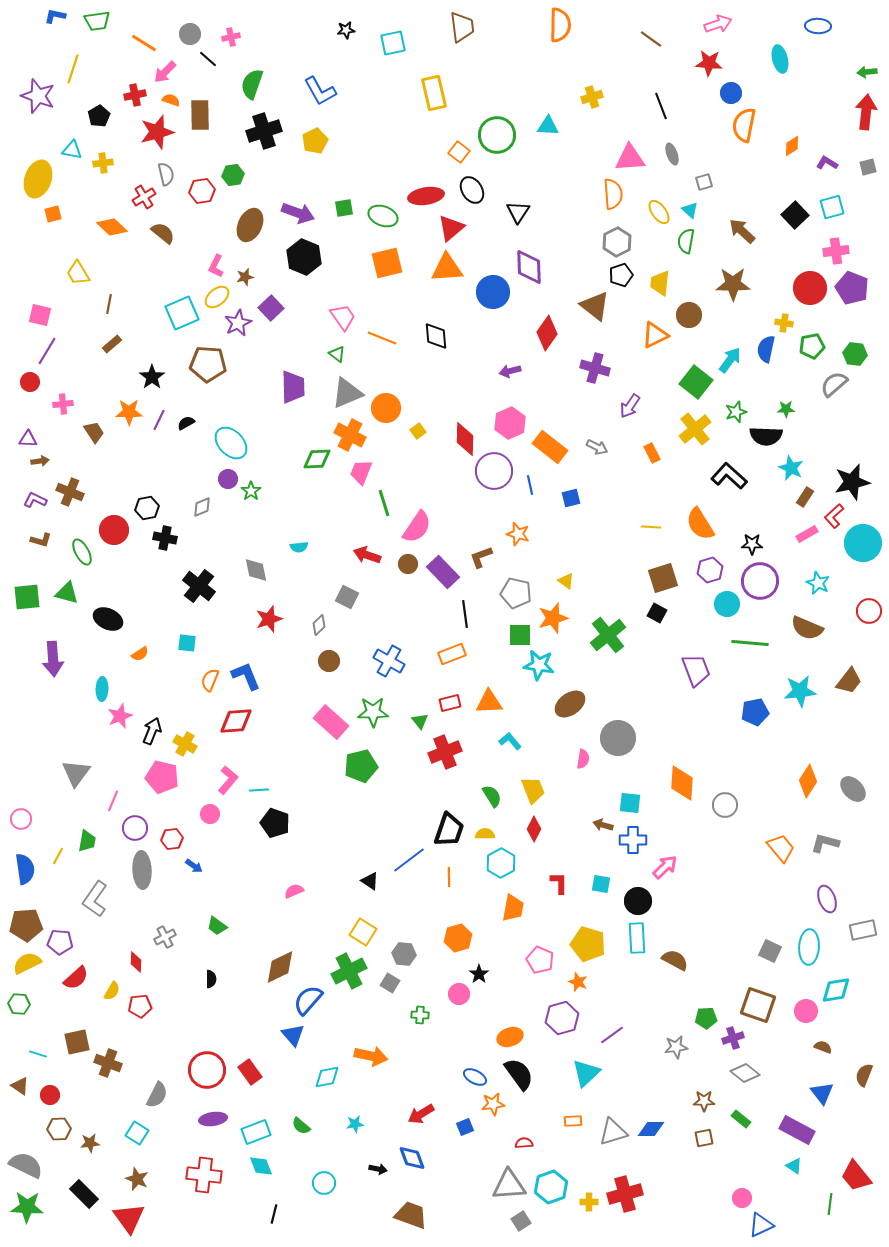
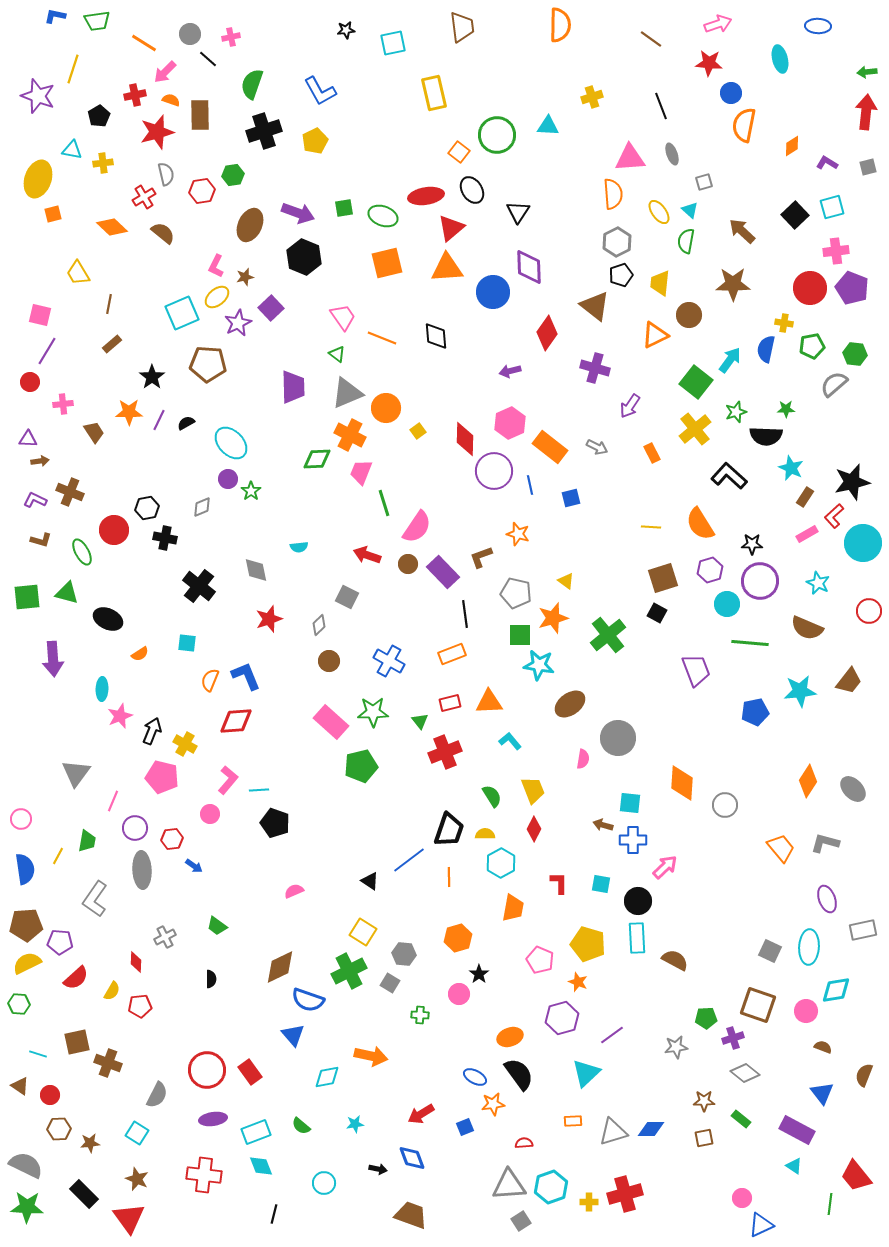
blue semicircle at (308, 1000): rotated 112 degrees counterclockwise
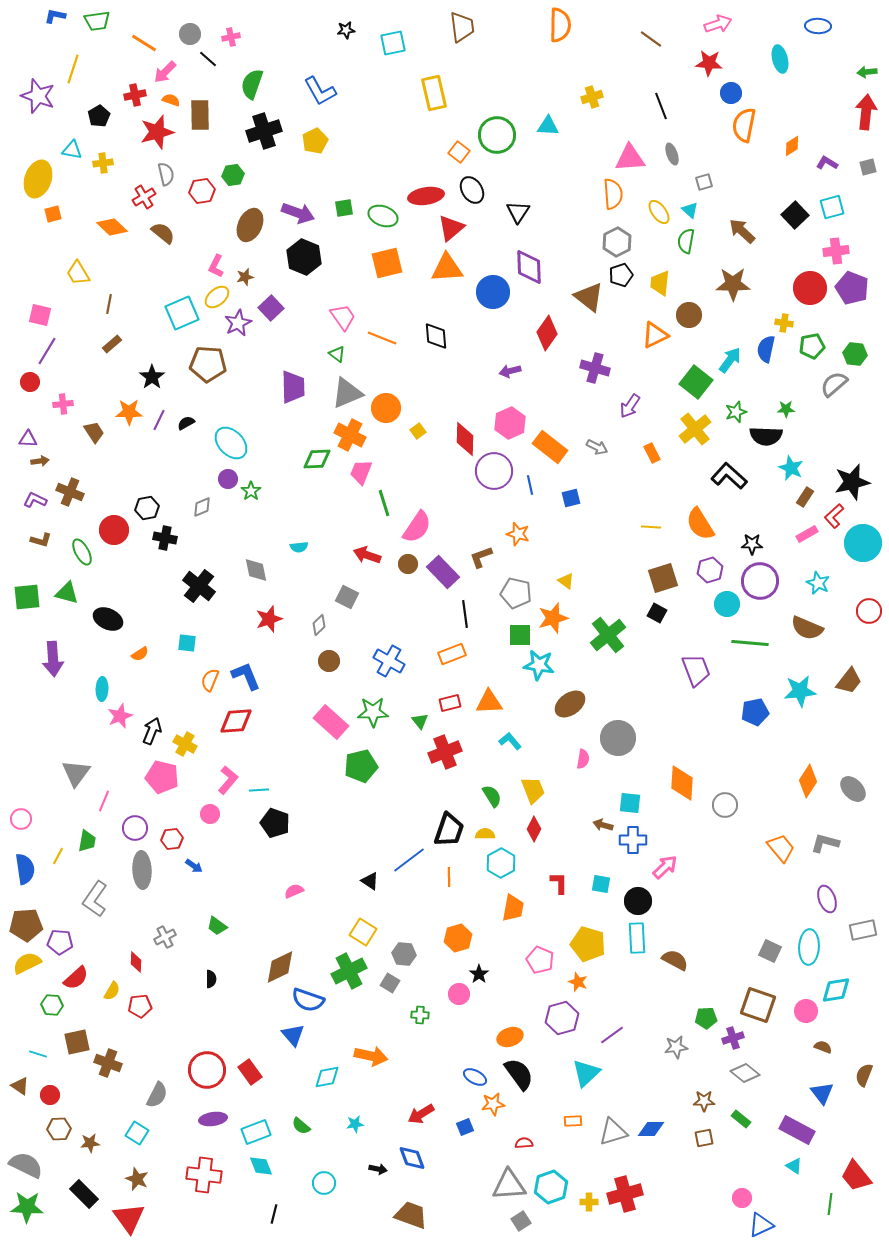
brown triangle at (595, 306): moved 6 px left, 9 px up
pink line at (113, 801): moved 9 px left
green hexagon at (19, 1004): moved 33 px right, 1 px down
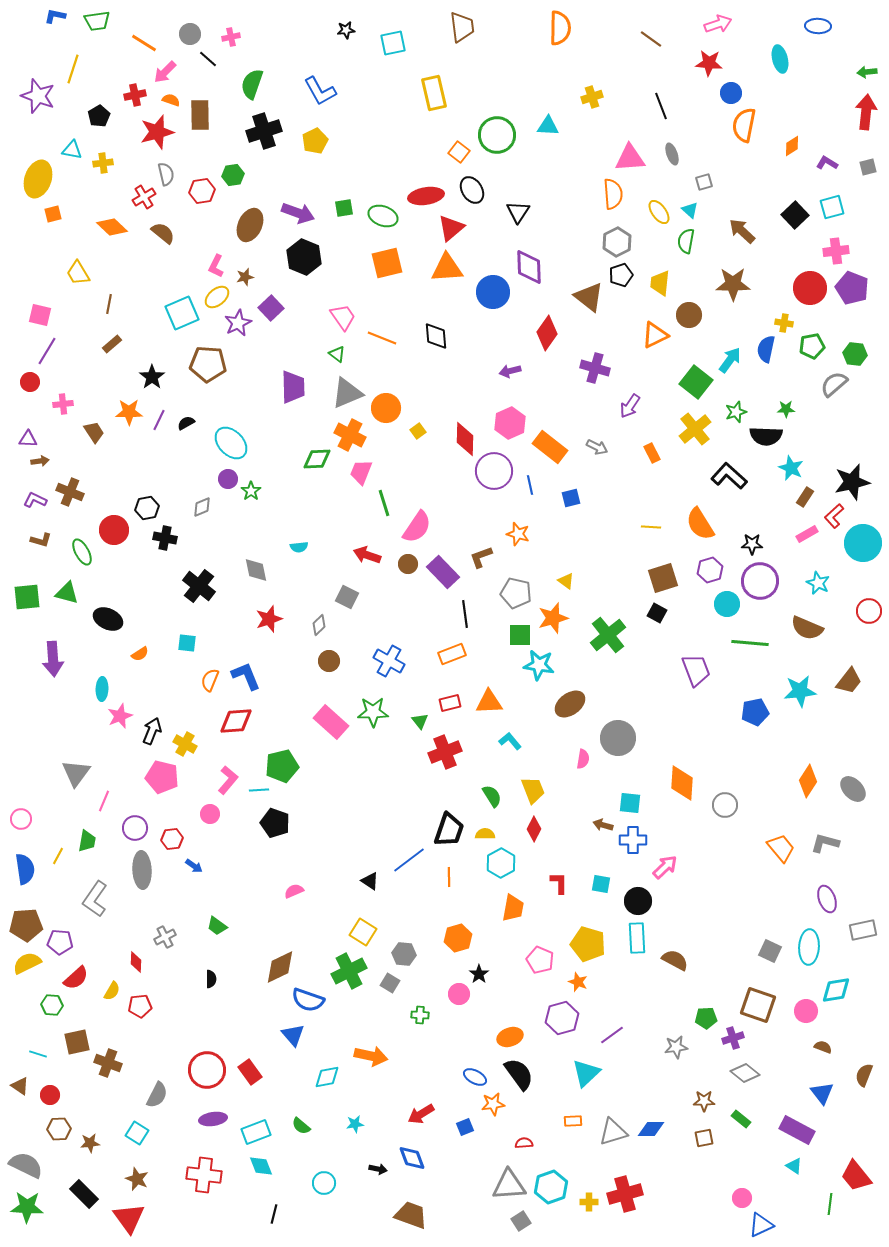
orange semicircle at (560, 25): moved 3 px down
green pentagon at (361, 766): moved 79 px left
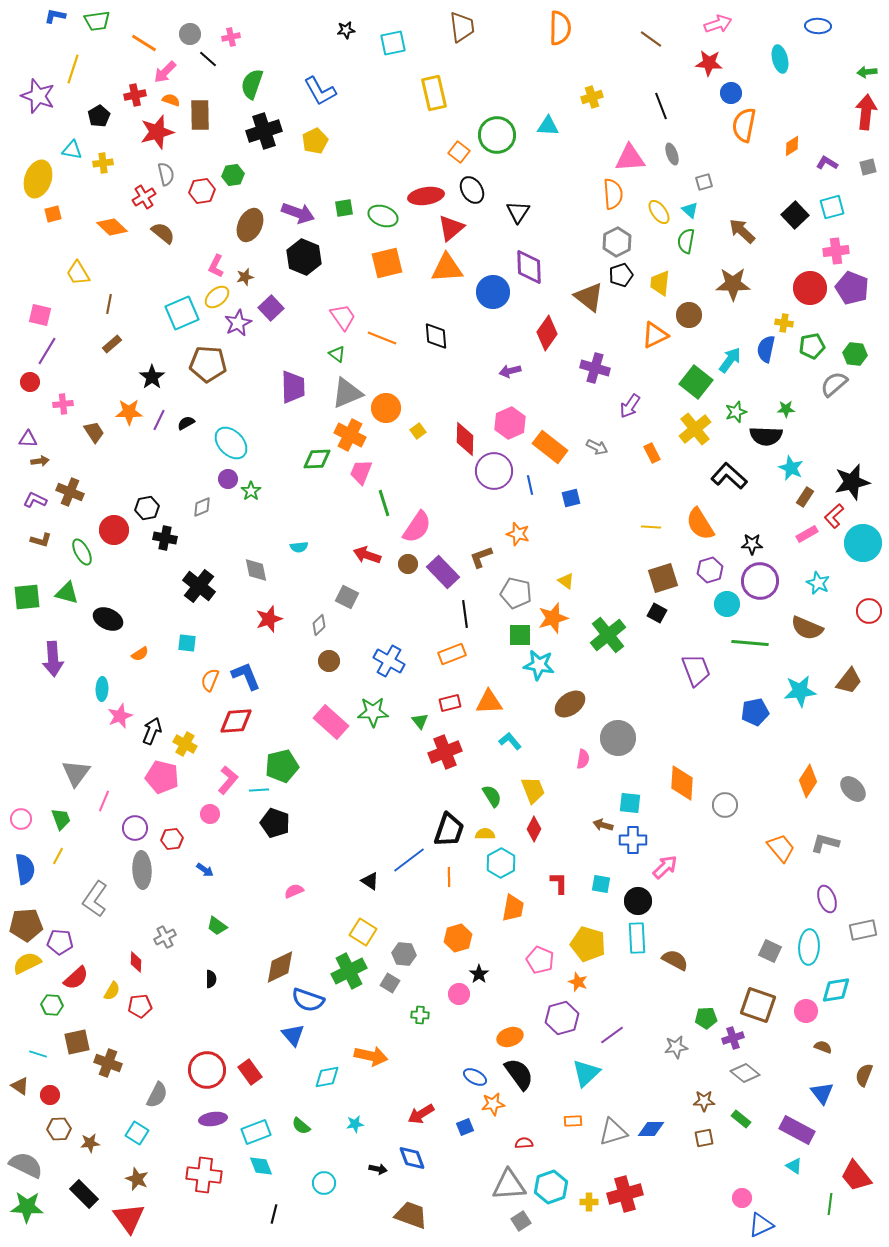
green trapezoid at (87, 841): moved 26 px left, 22 px up; rotated 30 degrees counterclockwise
blue arrow at (194, 866): moved 11 px right, 4 px down
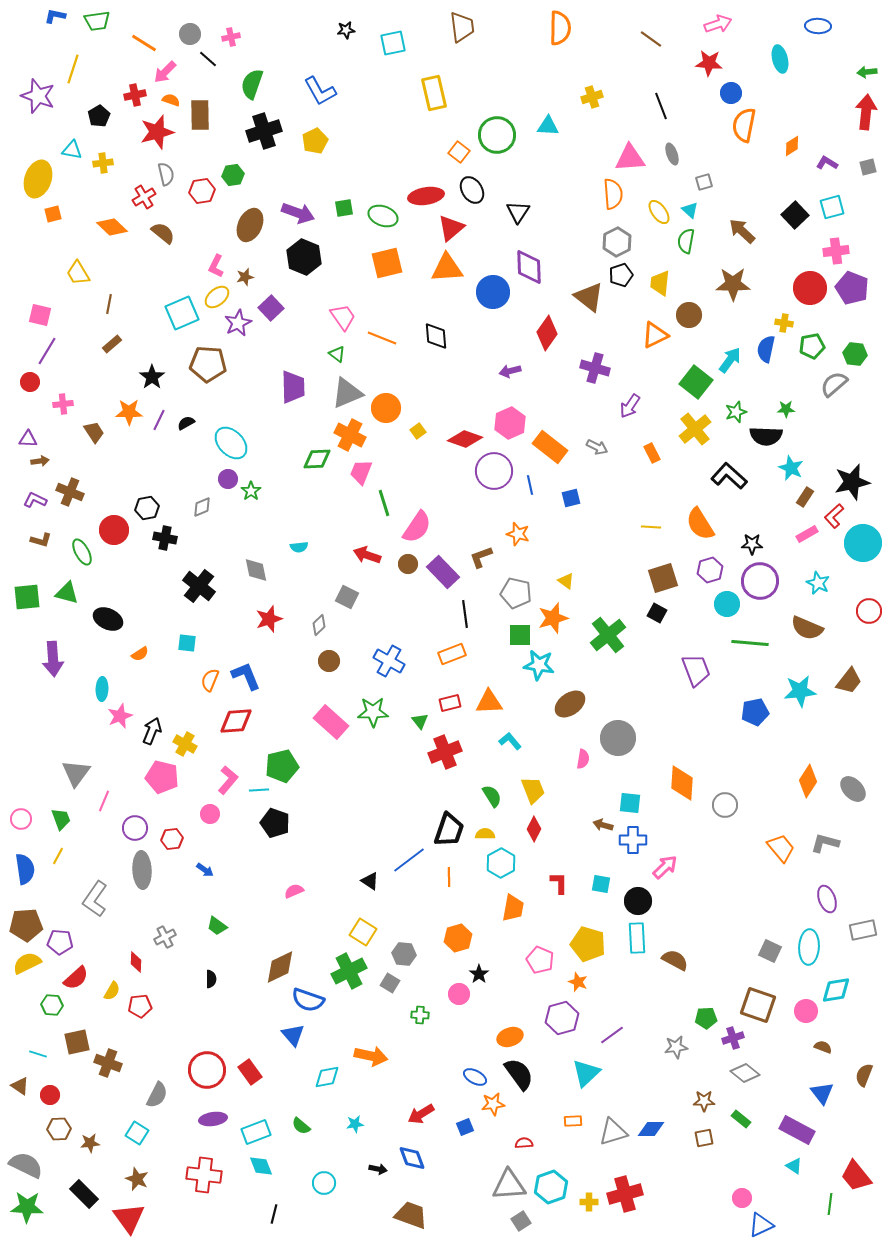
red diamond at (465, 439): rotated 72 degrees counterclockwise
